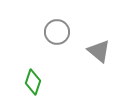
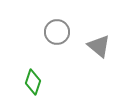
gray triangle: moved 5 px up
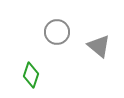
green diamond: moved 2 px left, 7 px up
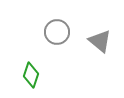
gray triangle: moved 1 px right, 5 px up
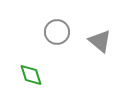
green diamond: rotated 35 degrees counterclockwise
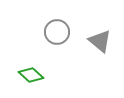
green diamond: rotated 30 degrees counterclockwise
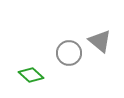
gray circle: moved 12 px right, 21 px down
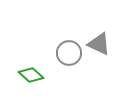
gray triangle: moved 1 px left, 3 px down; rotated 15 degrees counterclockwise
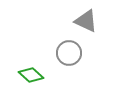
gray triangle: moved 13 px left, 23 px up
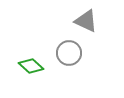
green diamond: moved 9 px up
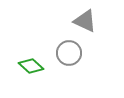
gray triangle: moved 1 px left
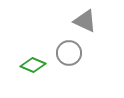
green diamond: moved 2 px right, 1 px up; rotated 20 degrees counterclockwise
